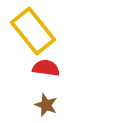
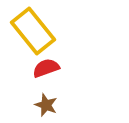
red semicircle: rotated 28 degrees counterclockwise
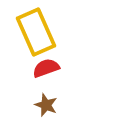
yellow rectangle: moved 3 px right, 1 px down; rotated 15 degrees clockwise
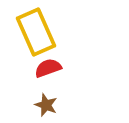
red semicircle: moved 2 px right
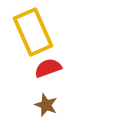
yellow rectangle: moved 3 px left
